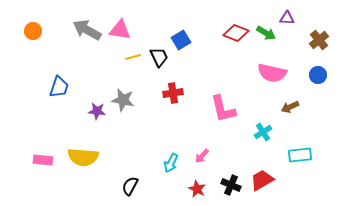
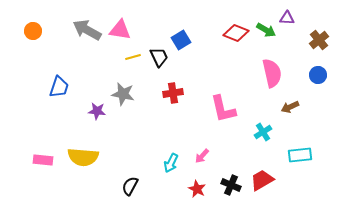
green arrow: moved 3 px up
pink semicircle: rotated 116 degrees counterclockwise
gray star: moved 6 px up
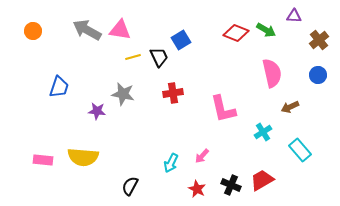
purple triangle: moved 7 px right, 2 px up
cyan rectangle: moved 5 px up; rotated 55 degrees clockwise
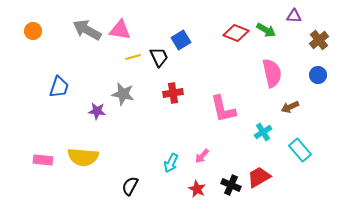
red trapezoid: moved 3 px left, 3 px up
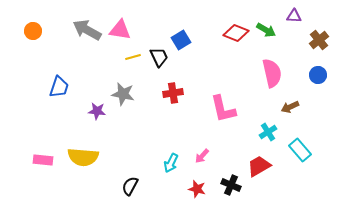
cyan cross: moved 5 px right
red trapezoid: moved 11 px up
red star: rotated 12 degrees counterclockwise
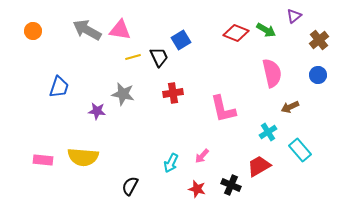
purple triangle: rotated 42 degrees counterclockwise
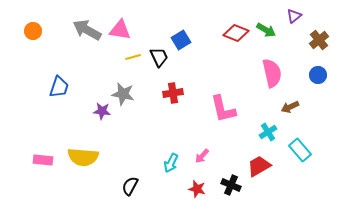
purple star: moved 5 px right
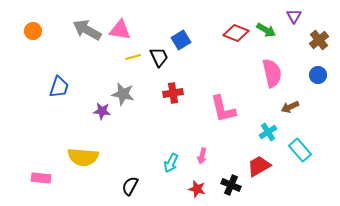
purple triangle: rotated 21 degrees counterclockwise
pink arrow: rotated 28 degrees counterclockwise
pink rectangle: moved 2 px left, 18 px down
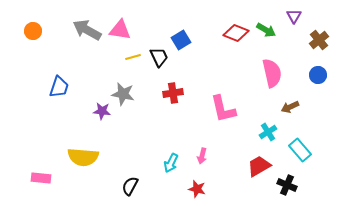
black cross: moved 56 px right
